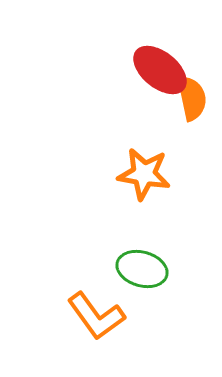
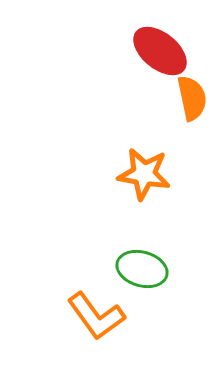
red ellipse: moved 19 px up
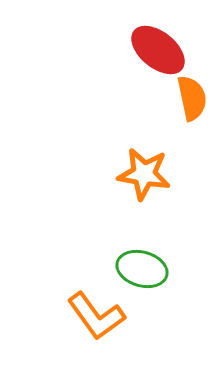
red ellipse: moved 2 px left, 1 px up
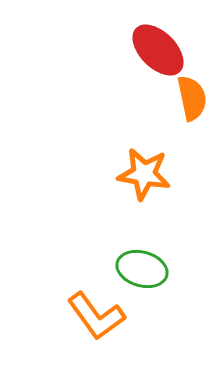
red ellipse: rotated 6 degrees clockwise
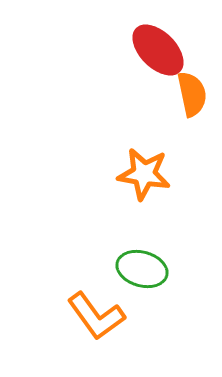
orange semicircle: moved 4 px up
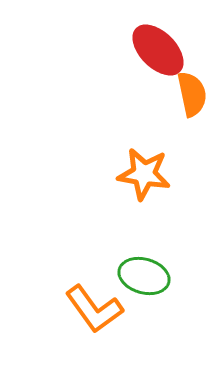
green ellipse: moved 2 px right, 7 px down
orange L-shape: moved 2 px left, 7 px up
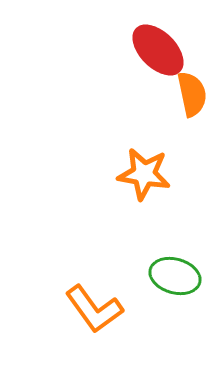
green ellipse: moved 31 px right
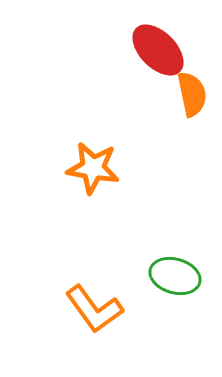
orange star: moved 51 px left, 6 px up
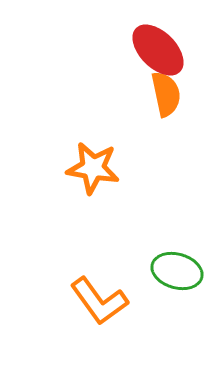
orange semicircle: moved 26 px left
green ellipse: moved 2 px right, 5 px up
orange L-shape: moved 5 px right, 8 px up
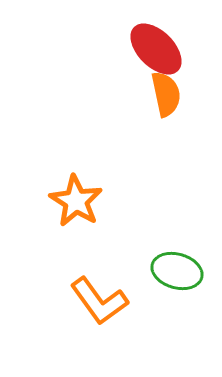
red ellipse: moved 2 px left, 1 px up
orange star: moved 17 px left, 33 px down; rotated 22 degrees clockwise
